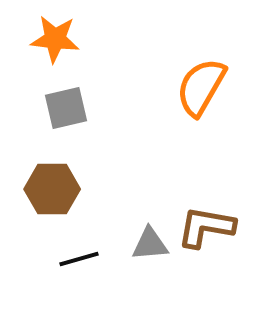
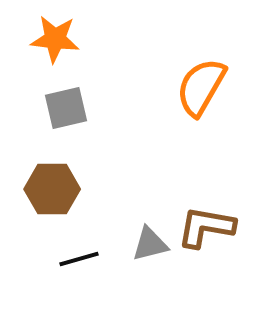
gray triangle: rotated 9 degrees counterclockwise
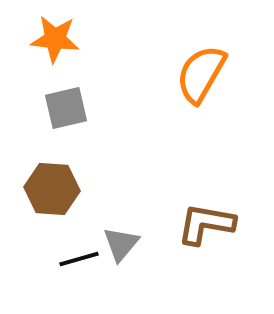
orange semicircle: moved 13 px up
brown hexagon: rotated 4 degrees clockwise
brown L-shape: moved 3 px up
gray triangle: moved 29 px left; rotated 36 degrees counterclockwise
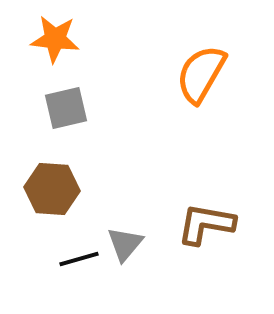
gray triangle: moved 4 px right
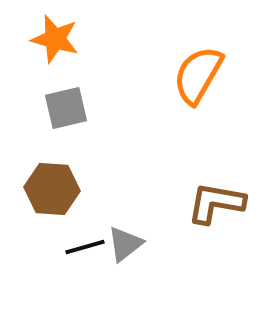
orange star: rotated 9 degrees clockwise
orange semicircle: moved 3 px left, 1 px down
brown L-shape: moved 10 px right, 21 px up
gray triangle: rotated 12 degrees clockwise
black line: moved 6 px right, 12 px up
